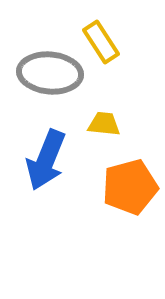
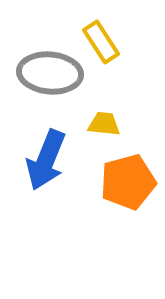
orange pentagon: moved 2 px left, 5 px up
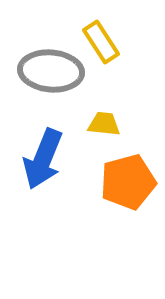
gray ellipse: moved 1 px right, 2 px up
blue arrow: moved 3 px left, 1 px up
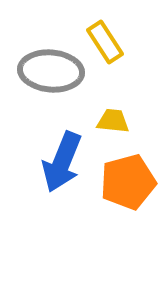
yellow rectangle: moved 4 px right
yellow trapezoid: moved 9 px right, 3 px up
blue arrow: moved 19 px right, 3 px down
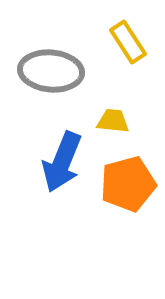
yellow rectangle: moved 23 px right
orange pentagon: moved 2 px down
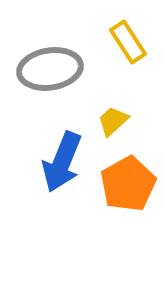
gray ellipse: moved 1 px left, 2 px up; rotated 14 degrees counterclockwise
yellow trapezoid: rotated 48 degrees counterclockwise
orange pentagon: rotated 14 degrees counterclockwise
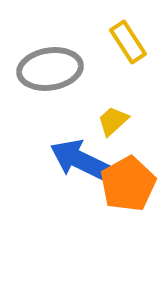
blue arrow: moved 18 px right, 2 px up; rotated 94 degrees clockwise
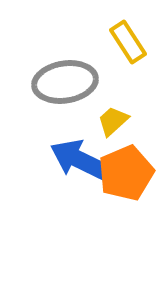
gray ellipse: moved 15 px right, 13 px down
orange pentagon: moved 2 px left, 11 px up; rotated 6 degrees clockwise
